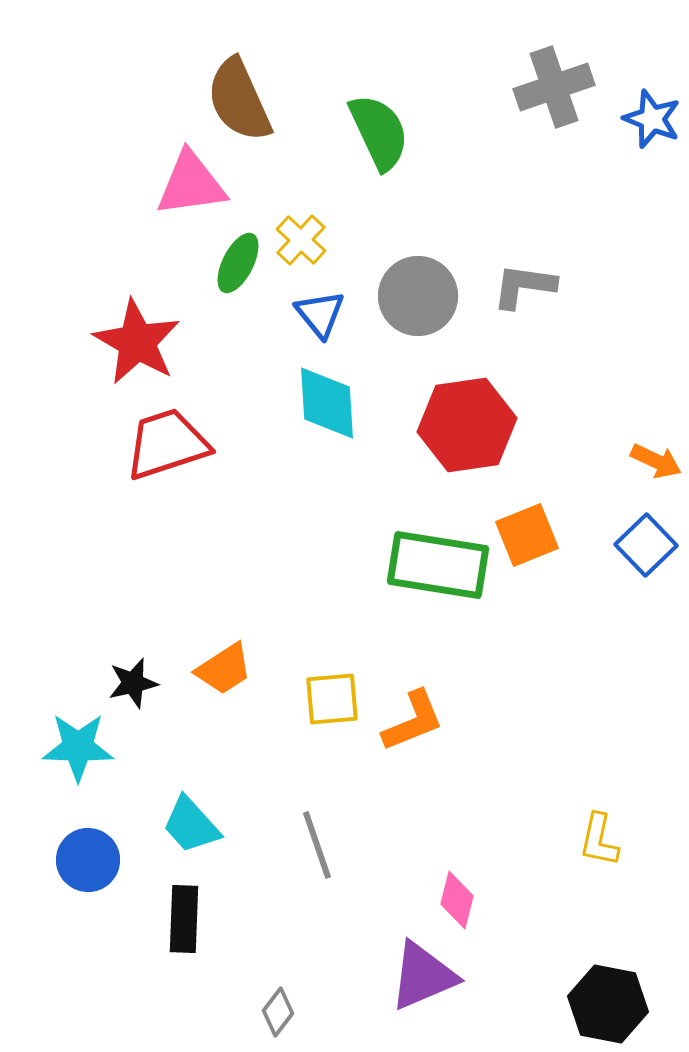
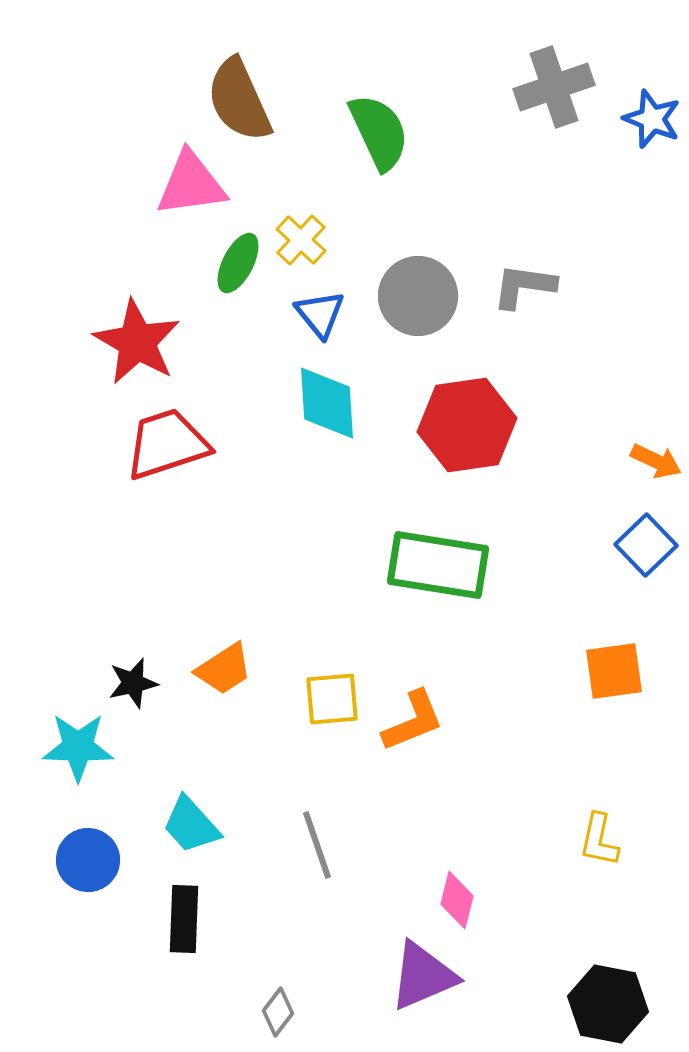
orange square: moved 87 px right, 136 px down; rotated 14 degrees clockwise
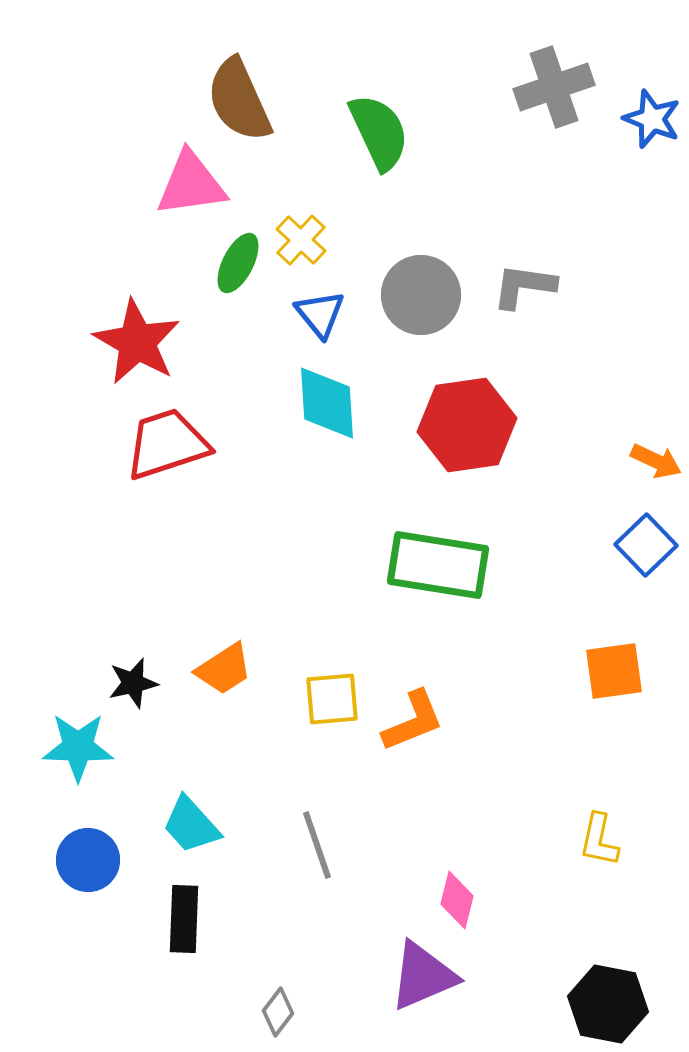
gray circle: moved 3 px right, 1 px up
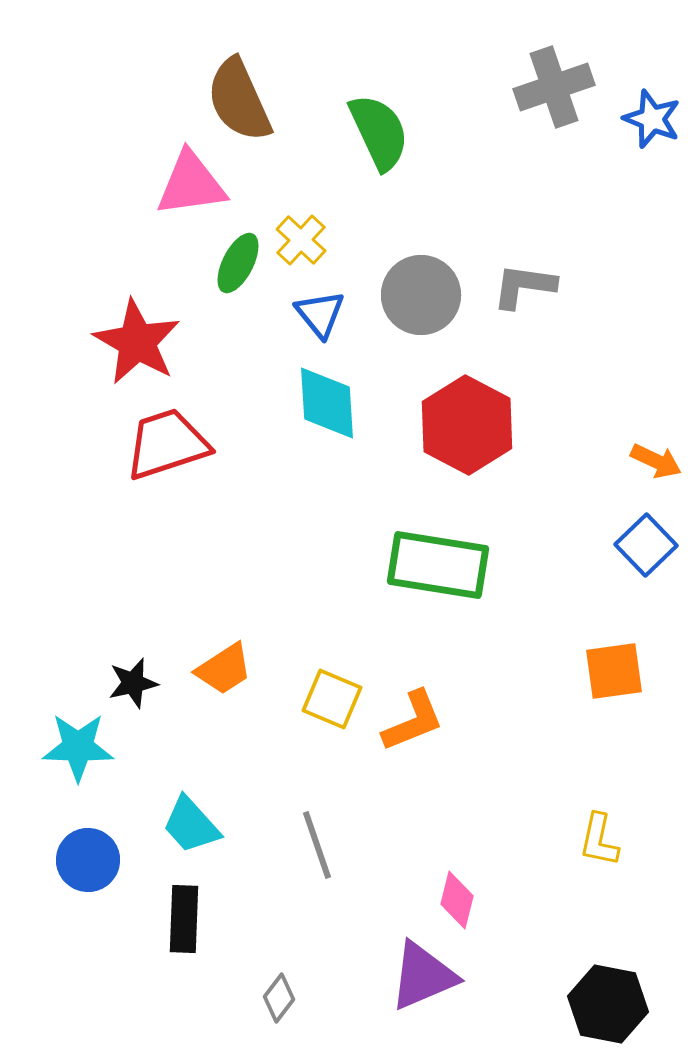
red hexagon: rotated 24 degrees counterclockwise
yellow square: rotated 28 degrees clockwise
gray diamond: moved 1 px right, 14 px up
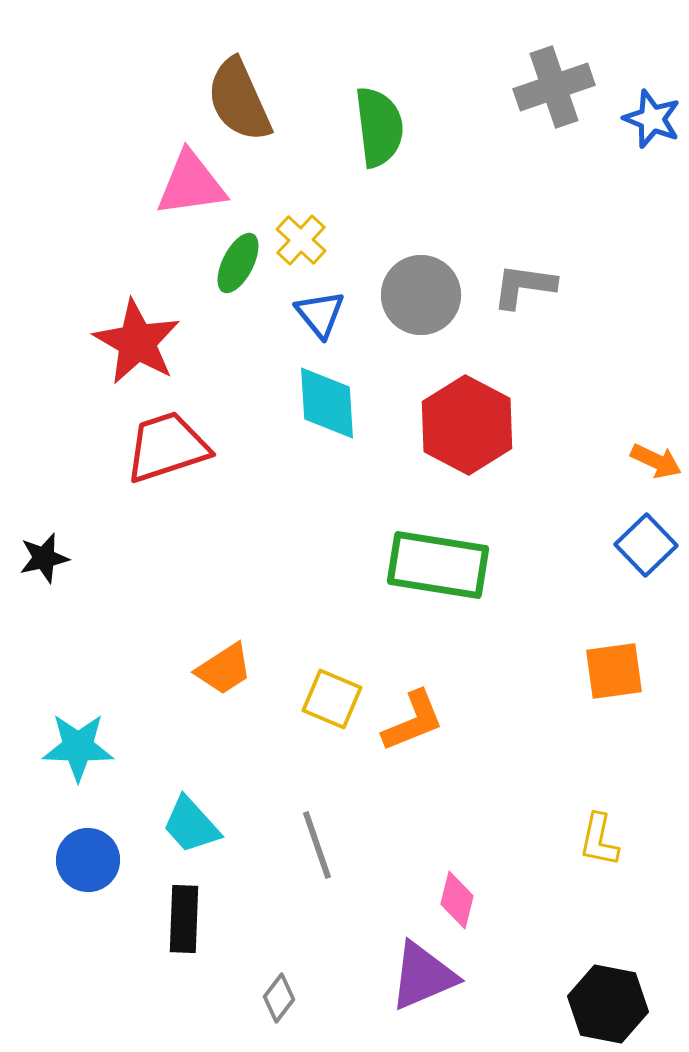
green semicircle: moved 5 px up; rotated 18 degrees clockwise
red trapezoid: moved 3 px down
black star: moved 89 px left, 125 px up
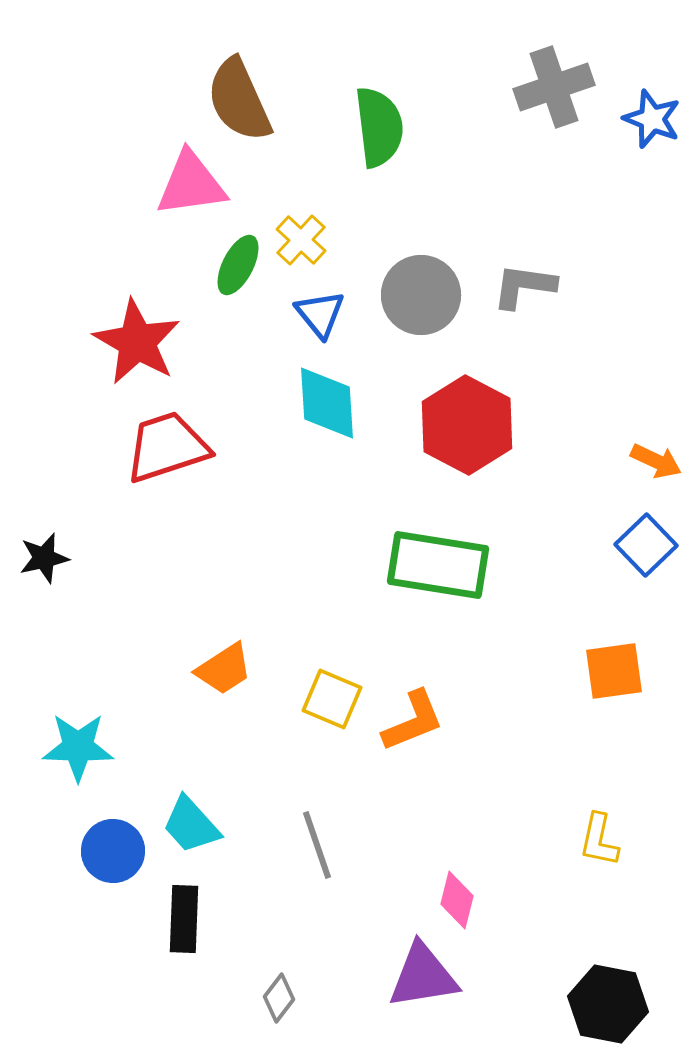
green ellipse: moved 2 px down
blue circle: moved 25 px right, 9 px up
purple triangle: rotated 14 degrees clockwise
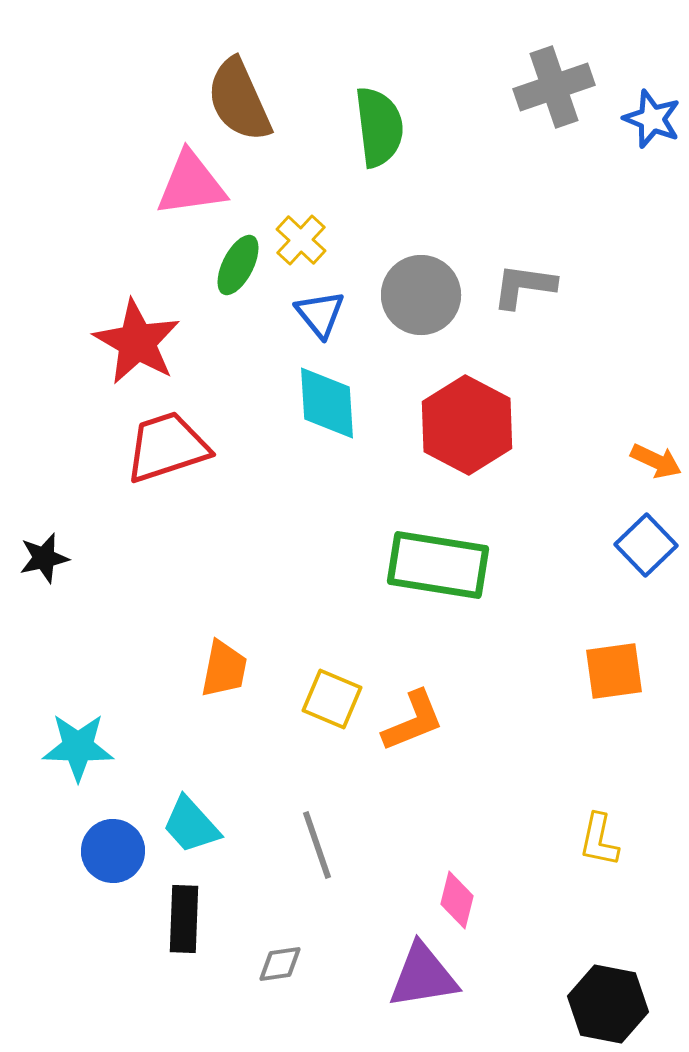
orange trapezoid: rotated 46 degrees counterclockwise
gray diamond: moved 1 px right, 34 px up; rotated 45 degrees clockwise
